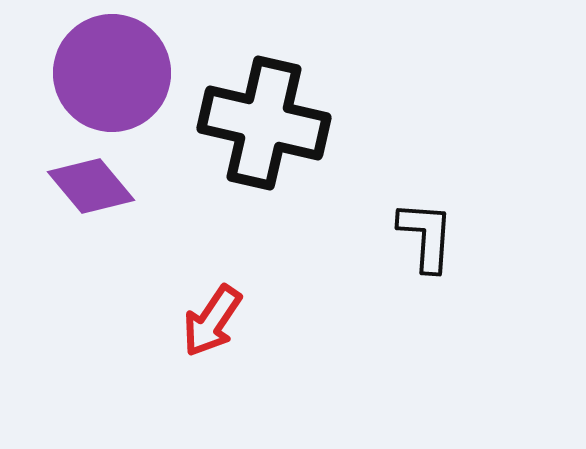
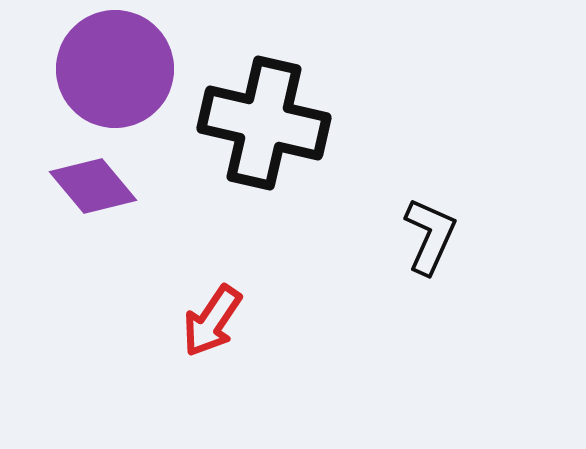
purple circle: moved 3 px right, 4 px up
purple diamond: moved 2 px right
black L-shape: moved 4 px right; rotated 20 degrees clockwise
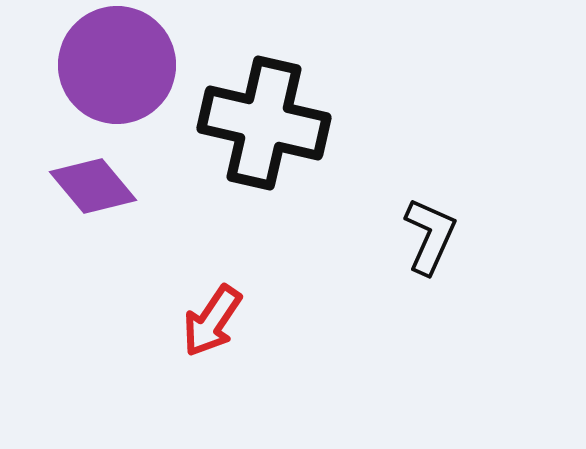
purple circle: moved 2 px right, 4 px up
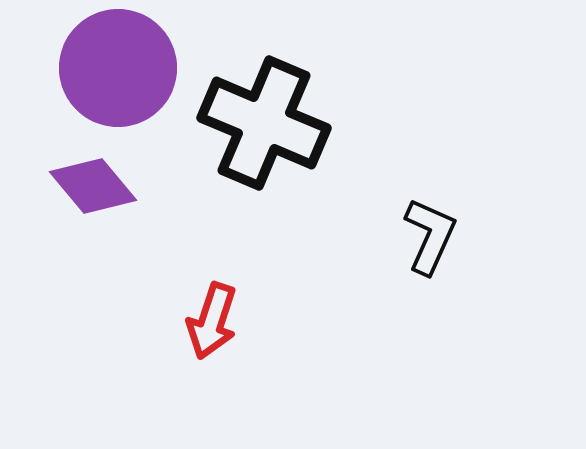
purple circle: moved 1 px right, 3 px down
black cross: rotated 10 degrees clockwise
red arrow: rotated 16 degrees counterclockwise
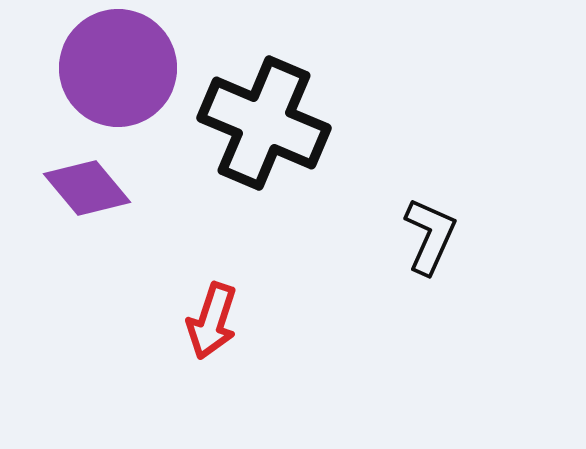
purple diamond: moved 6 px left, 2 px down
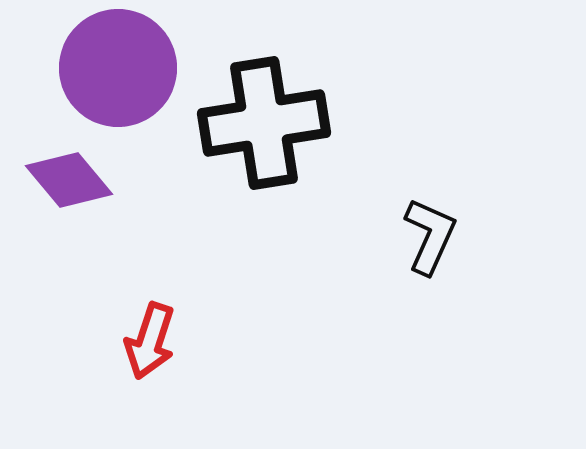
black cross: rotated 32 degrees counterclockwise
purple diamond: moved 18 px left, 8 px up
red arrow: moved 62 px left, 20 px down
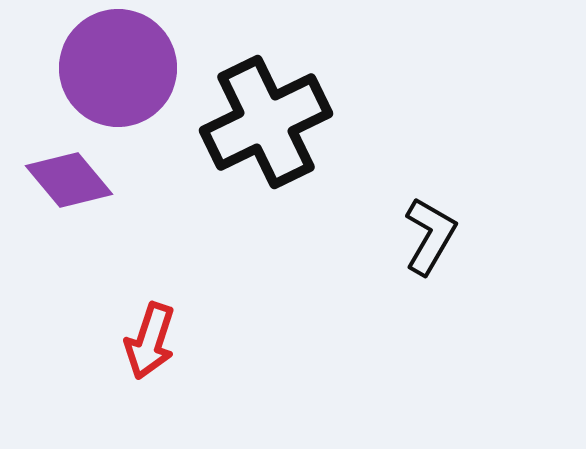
black cross: moved 2 px right, 1 px up; rotated 17 degrees counterclockwise
black L-shape: rotated 6 degrees clockwise
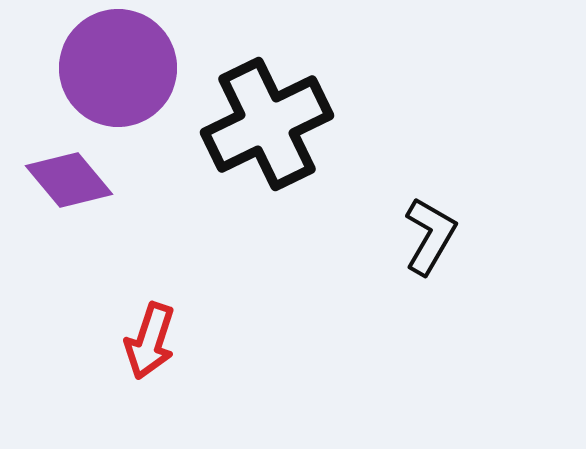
black cross: moved 1 px right, 2 px down
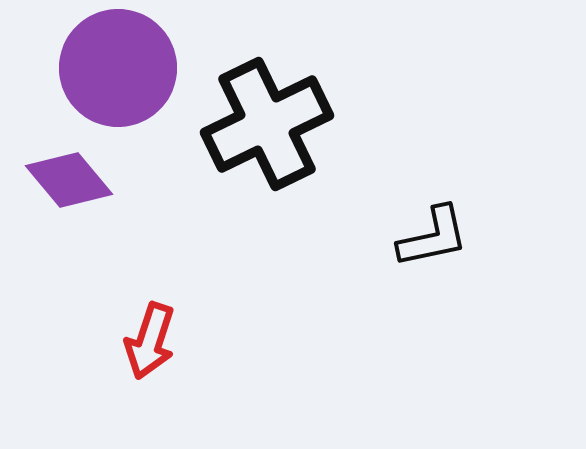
black L-shape: moved 3 px right, 1 px down; rotated 48 degrees clockwise
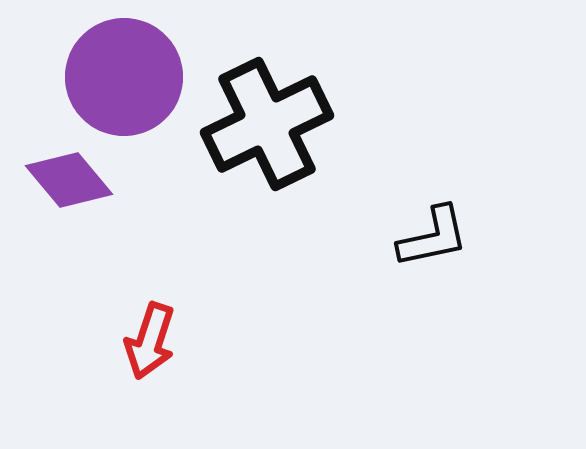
purple circle: moved 6 px right, 9 px down
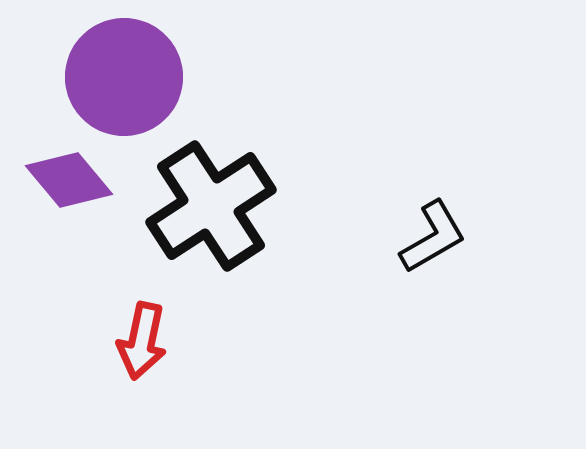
black cross: moved 56 px left, 82 px down; rotated 7 degrees counterclockwise
black L-shape: rotated 18 degrees counterclockwise
red arrow: moved 8 px left; rotated 6 degrees counterclockwise
